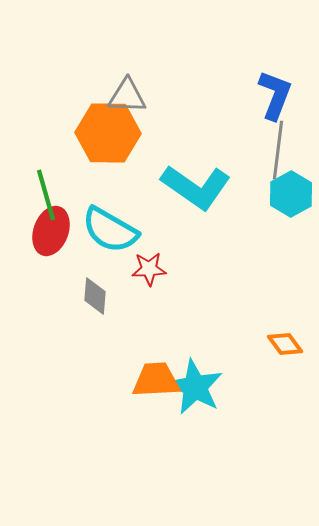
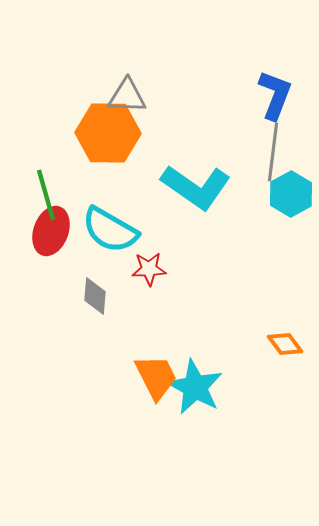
gray line: moved 5 px left, 2 px down
orange trapezoid: moved 3 px up; rotated 66 degrees clockwise
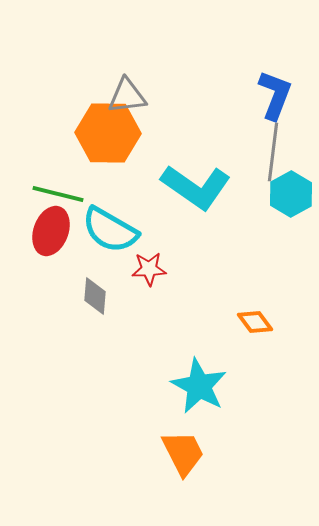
gray triangle: rotated 9 degrees counterclockwise
green line: moved 12 px right, 1 px up; rotated 60 degrees counterclockwise
orange diamond: moved 30 px left, 22 px up
orange trapezoid: moved 27 px right, 76 px down
cyan star: moved 4 px right, 1 px up
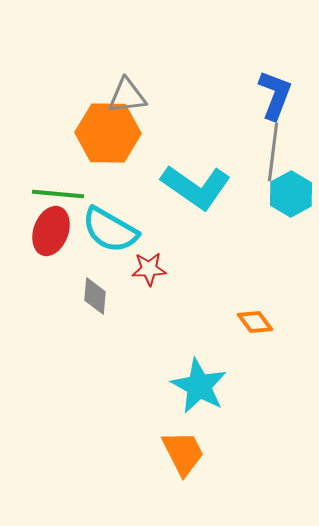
green line: rotated 9 degrees counterclockwise
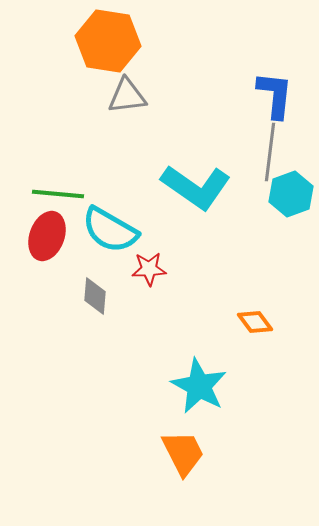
blue L-shape: rotated 15 degrees counterclockwise
orange hexagon: moved 92 px up; rotated 8 degrees clockwise
gray line: moved 3 px left
cyan hexagon: rotated 9 degrees clockwise
red ellipse: moved 4 px left, 5 px down
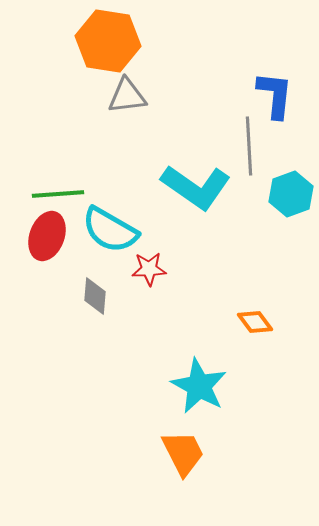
gray line: moved 21 px left, 6 px up; rotated 10 degrees counterclockwise
green line: rotated 9 degrees counterclockwise
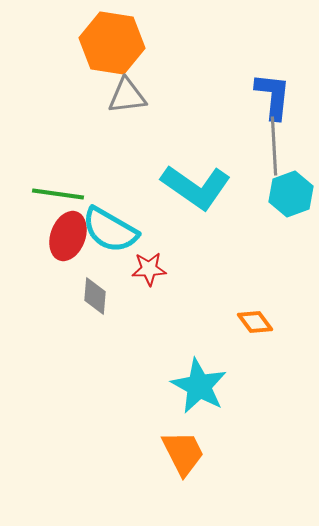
orange hexagon: moved 4 px right, 2 px down
blue L-shape: moved 2 px left, 1 px down
gray line: moved 25 px right
green line: rotated 12 degrees clockwise
red ellipse: moved 21 px right
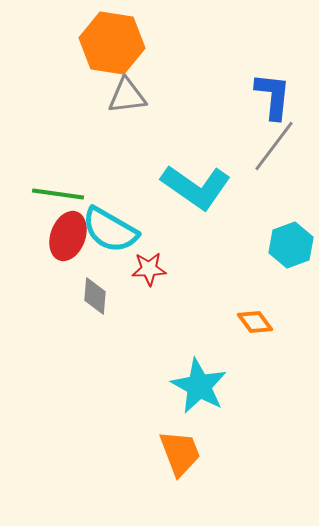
gray line: rotated 40 degrees clockwise
cyan hexagon: moved 51 px down
orange trapezoid: moved 3 px left; rotated 6 degrees clockwise
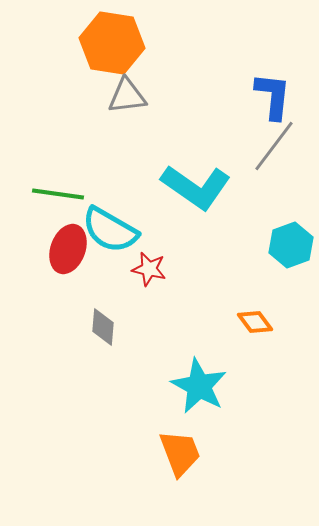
red ellipse: moved 13 px down
red star: rotated 16 degrees clockwise
gray diamond: moved 8 px right, 31 px down
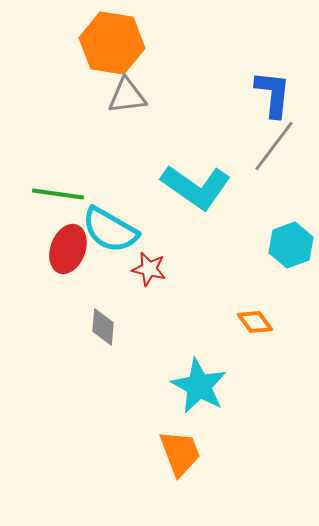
blue L-shape: moved 2 px up
